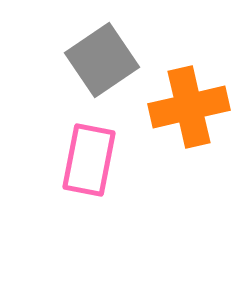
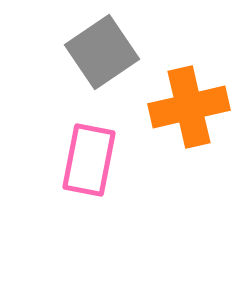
gray square: moved 8 px up
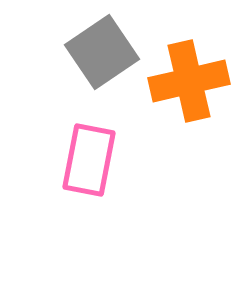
orange cross: moved 26 px up
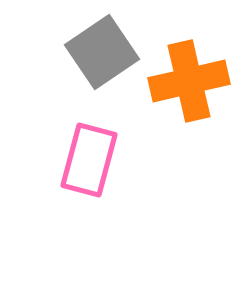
pink rectangle: rotated 4 degrees clockwise
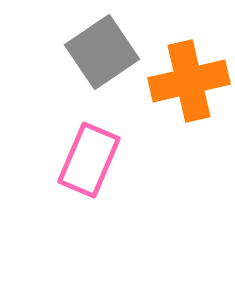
pink rectangle: rotated 8 degrees clockwise
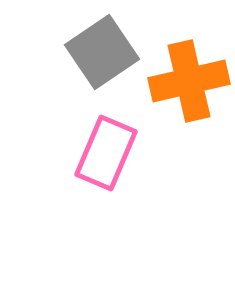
pink rectangle: moved 17 px right, 7 px up
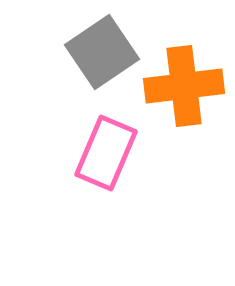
orange cross: moved 5 px left, 5 px down; rotated 6 degrees clockwise
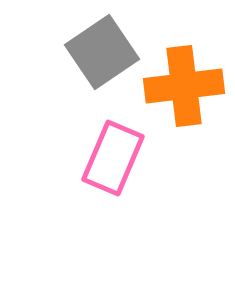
pink rectangle: moved 7 px right, 5 px down
